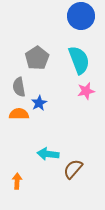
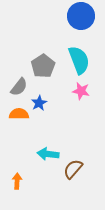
gray pentagon: moved 6 px right, 8 px down
gray semicircle: rotated 132 degrees counterclockwise
pink star: moved 5 px left; rotated 24 degrees clockwise
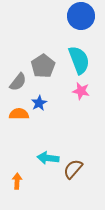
gray semicircle: moved 1 px left, 5 px up
cyan arrow: moved 4 px down
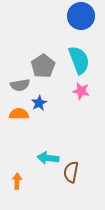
gray semicircle: moved 2 px right, 3 px down; rotated 42 degrees clockwise
brown semicircle: moved 2 px left, 3 px down; rotated 30 degrees counterclockwise
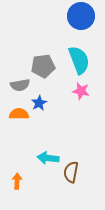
gray pentagon: rotated 25 degrees clockwise
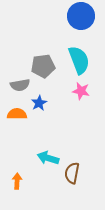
orange semicircle: moved 2 px left
cyan arrow: rotated 10 degrees clockwise
brown semicircle: moved 1 px right, 1 px down
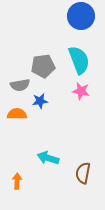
blue star: moved 1 px right, 2 px up; rotated 21 degrees clockwise
brown semicircle: moved 11 px right
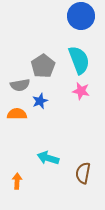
gray pentagon: rotated 25 degrees counterclockwise
blue star: rotated 14 degrees counterclockwise
